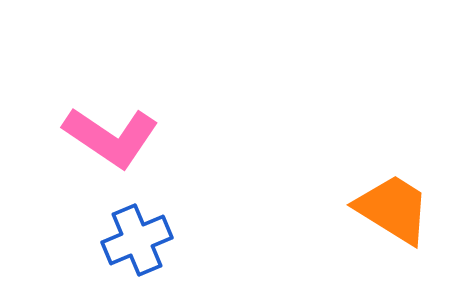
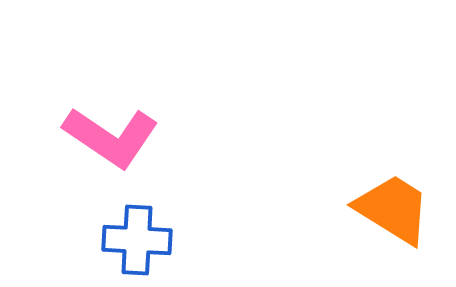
blue cross: rotated 26 degrees clockwise
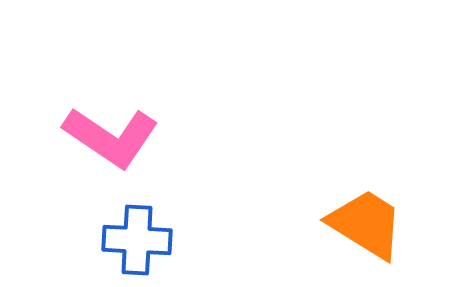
orange trapezoid: moved 27 px left, 15 px down
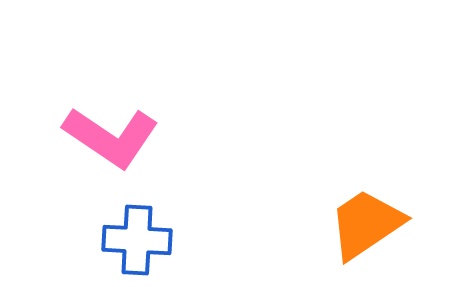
orange trapezoid: rotated 66 degrees counterclockwise
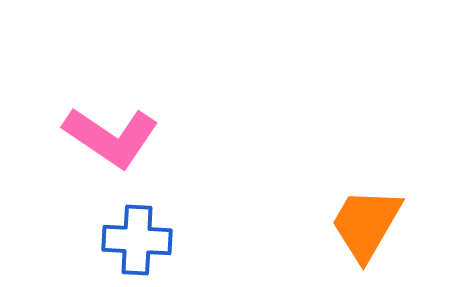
orange trapezoid: rotated 26 degrees counterclockwise
